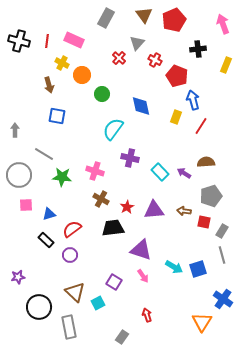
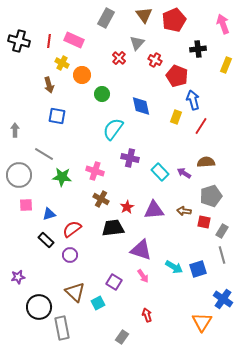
red line at (47, 41): moved 2 px right
gray rectangle at (69, 327): moved 7 px left, 1 px down
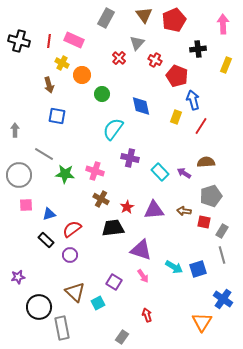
pink arrow at (223, 24): rotated 18 degrees clockwise
green star at (62, 177): moved 3 px right, 3 px up
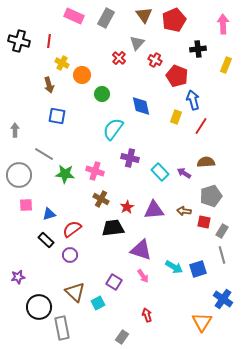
pink rectangle at (74, 40): moved 24 px up
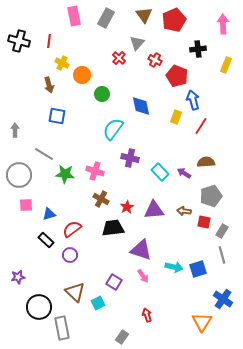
pink rectangle at (74, 16): rotated 54 degrees clockwise
cyan arrow at (174, 267): rotated 18 degrees counterclockwise
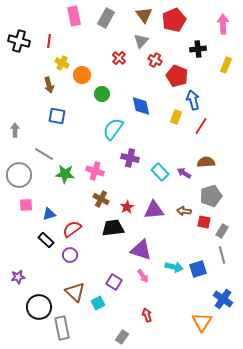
gray triangle at (137, 43): moved 4 px right, 2 px up
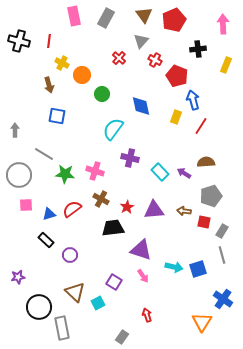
red semicircle at (72, 229): moved 20 px up
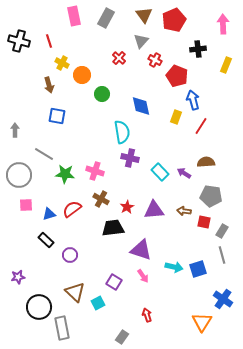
red line at (49, 41): rotated 24 degrees counterclockwise
cyan semicircle at (113, 129): moved 9 px right, 3 px down; rotated 135 degrees clockwise
gray pentagon at (211, 196): rotated 25 degrees clockwise
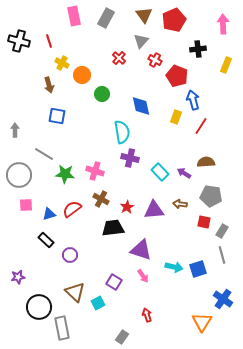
brown arrow at (184, 211): moved 4 px left, 7 px up
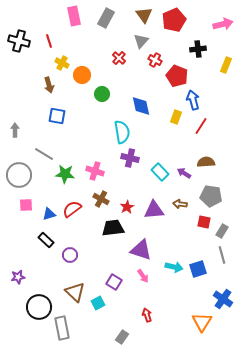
pink arrow at (223, 24): rotated 78 degrees clockwise
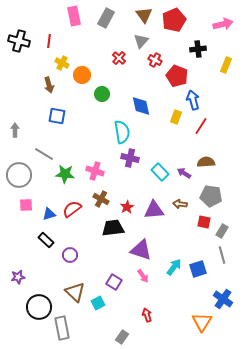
red line at (49, 41): rotated 24 degrees clockwise
cyan arrow at (174, 267): rotated 66 degrees counterclockwise
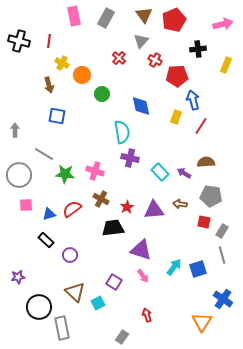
red pentagon at (177, 76): rotated 25 degrees counterclockwise
